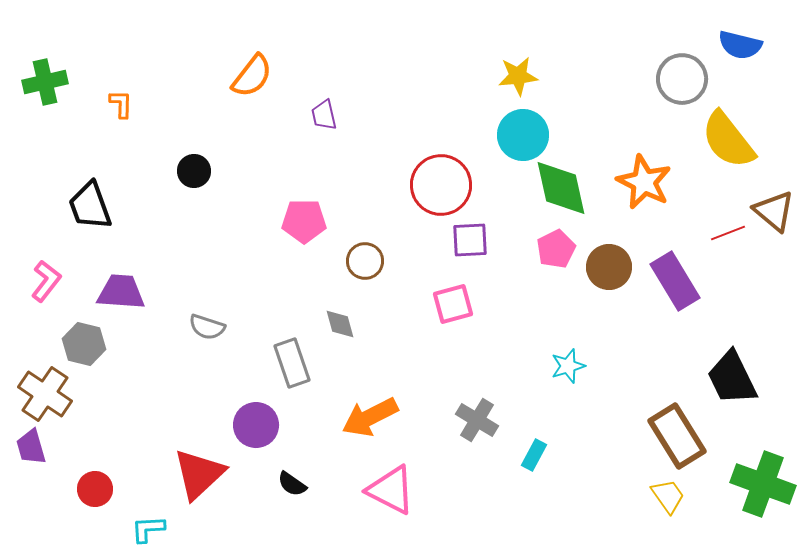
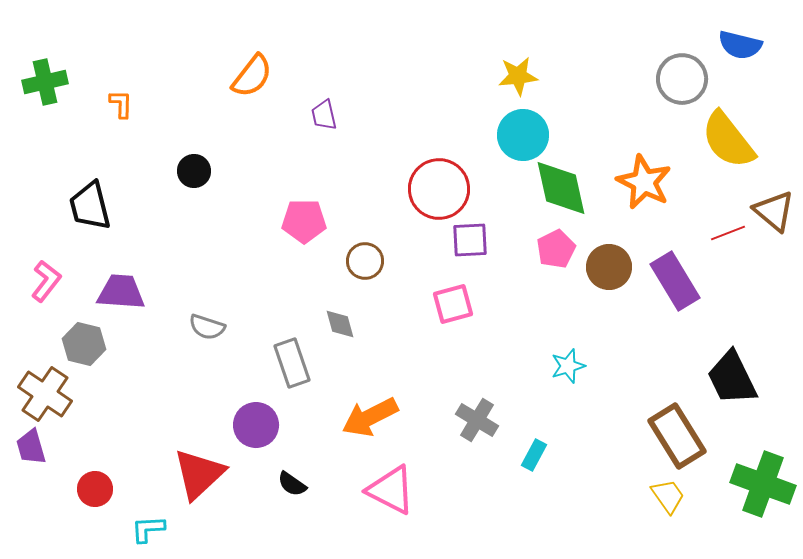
red circle at (441, 185): moved 2 px left, 4 px down
black trapezoid at (90, 206): rotated 6 degrees clockwise
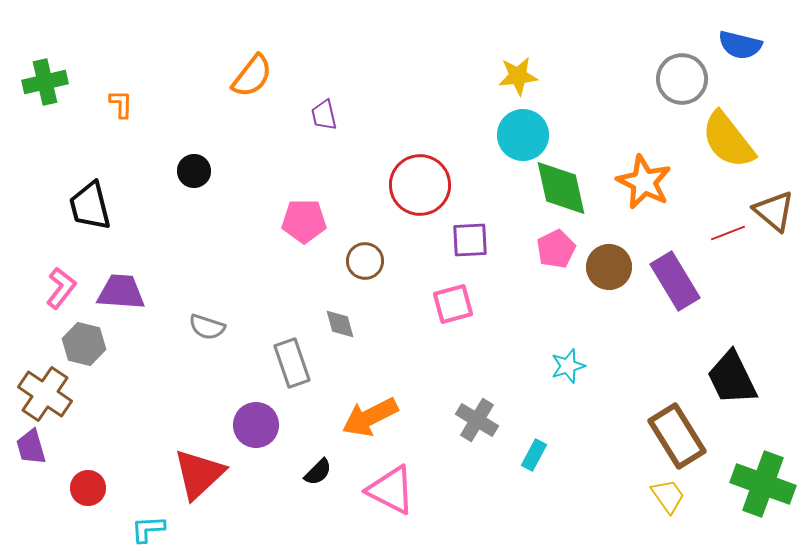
red circle at (439, 189): moved 19 px left, 4 px up
pink L-shape at (46, 281): moved 15 px right, 7 px down
black semicircle at (292, 484): moved 26 px right, 12 px up; rotated 80 degrees counterclockwise
red circle at (95, 489): moved 7 px left, 1 px up
